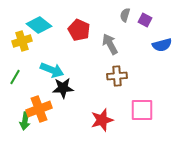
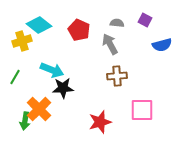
gray semicircle: moved 8 px left, 8 px down; rotated 80 degrees clockwise
orange cross: rotated 25 degrees counterclockwise
red star: moved 2 px left, 2 px down
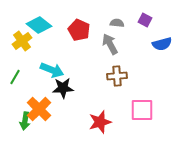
yellow cross: rotated 18 degrees counterclockwise
blue semicircle: moved 1 px up
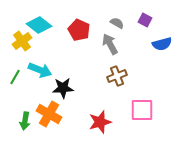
gray semicircle: rotated 24 degrees clockwise
cyan arrow: moved 12 px left
brown cross: rotated 18 degrees counterclockwise
orange cross: moved 10 px right, 5 px down; rotated 15 degrees counterclockwise
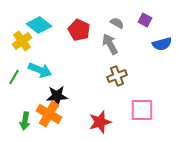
green line: moved 1 px left
black star: moved 6 px left, 8 px down
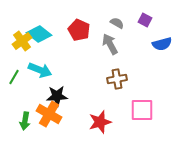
cyan diamond: moved 9 px down
brown cross: moved 3 px down; rotated 12 degrees clockwise
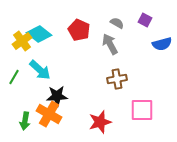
cyan arrow: rotated 20 degrees clockwise
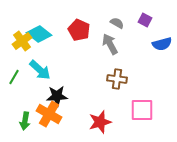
brown cross: rotated 18 degrees clockwise
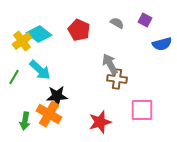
gray arrow: moved 20 px down
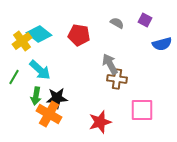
red pentagon: moved 5 px down; rotated 15 degrees counterclockwise
black star: moved 2 px down
green arrow: moved 11 px right, 25 px up
